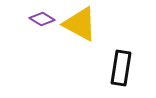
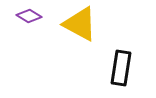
purple diamond: moved 13 px left, 3 px up
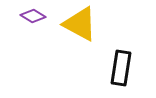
purple diamond: moved 4 px right
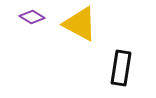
purple diamond: moved 1 px left, 1 px down
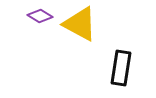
purple diamond: moved 8 px right, 1 px up
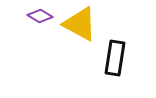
black rectangle: moved 6 px left, 10 px up
